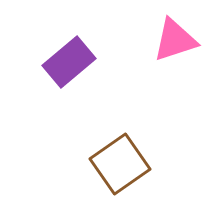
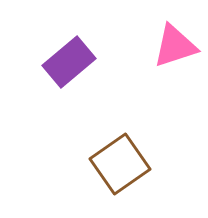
pink triangle: moved 6 px down
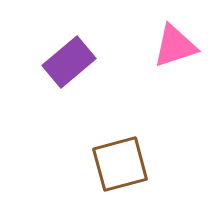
brown square: rotated 20 degrees clockwise
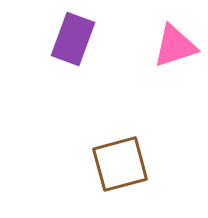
purple rectangle: moved 4 px right, 23 px up; rotated 30 degrees counterclockwise
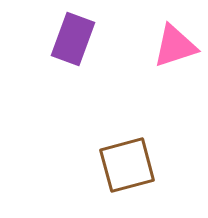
brown square: moved 7 px right, 1 px down
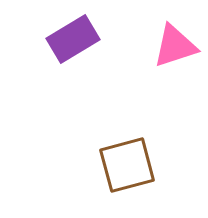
purple rectangle: rotated 39 degrees clockwise
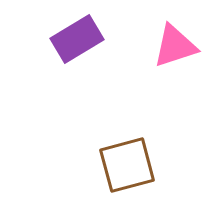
purple rectangle: moved 4 px right
